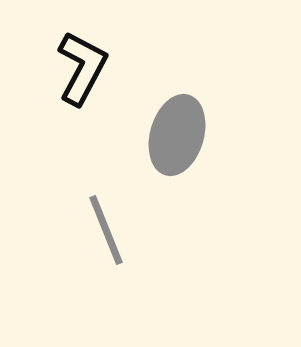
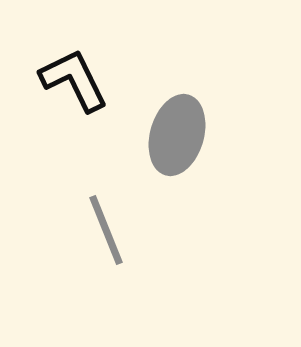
black L-shape: moved 8 px left, 12 px down; rotated 54 degrees counterclockwise
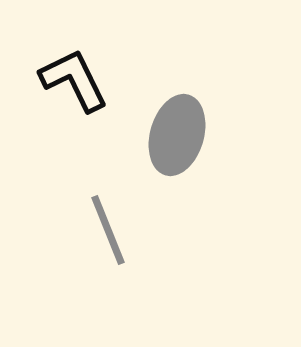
gray line: moved 2 px right
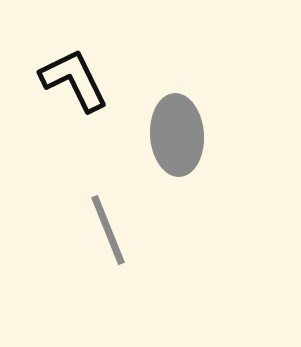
gray ellipse: rotated 20 degrees counterclockwise
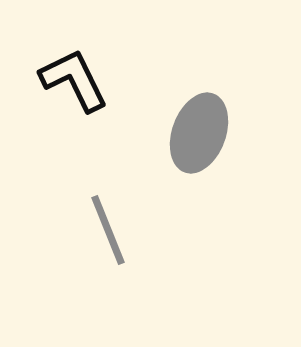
gray ellipse: moved 22 px right, 2 px up; rotated 24 degrees clockwise
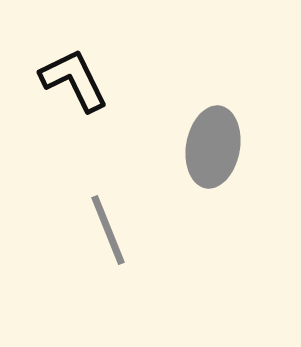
gray ellipse: moved 14 px right, 14 px down; rotated 10 degrees counterclockwise
